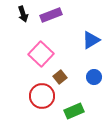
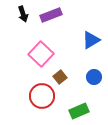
green rectangle: moved 5 px right
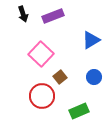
purple rectangle: moved 2 px right, 1 px down
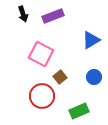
pink square: rotated 15 degrees counterclockwise
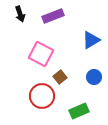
black arrow: moved 3 px left
